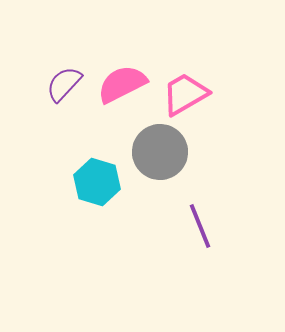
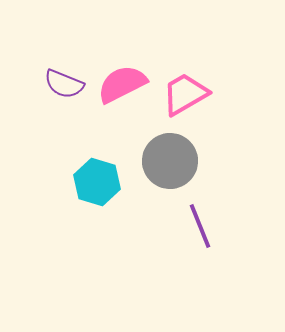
purple semicircle: rotated 111 degrees counterclockwise
gray circle: moved 10 px right, 9 px down
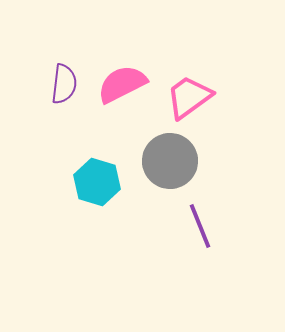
purple semicircle: rotated 105 degrees counterclockwise
pink trapezoid: moved 4 px right, 3 px down; rotated 6 degrees counterclockwise
